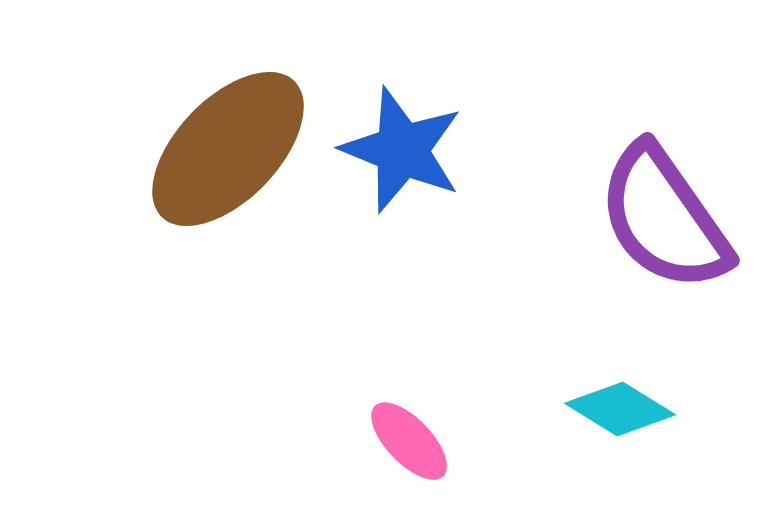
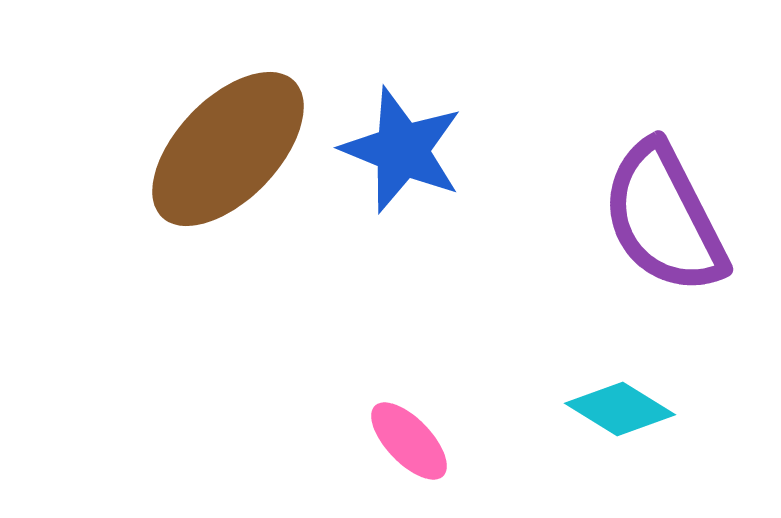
purple semicircle: rotated 8 degrees clockwise
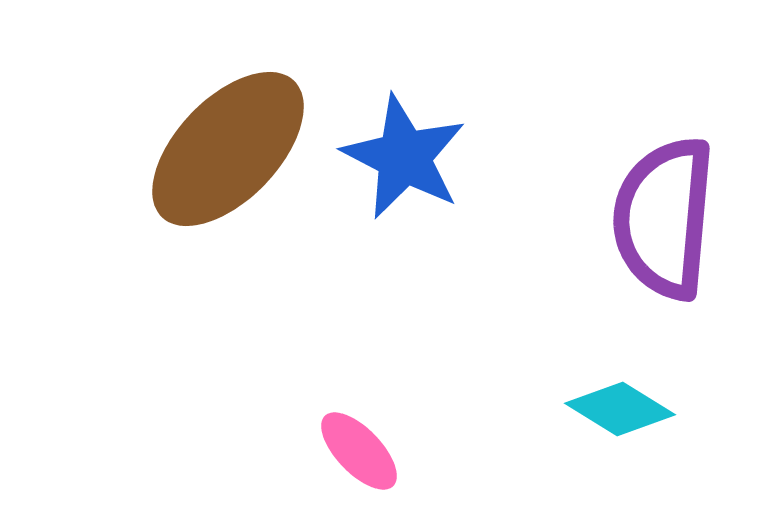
blue star: moved 2 px right, 7 px down; rotated 5 degrees clockwise
purple semicircle: rotated 32 degrees clockwise
pink ellipse: moved 50 px left, 10 px down
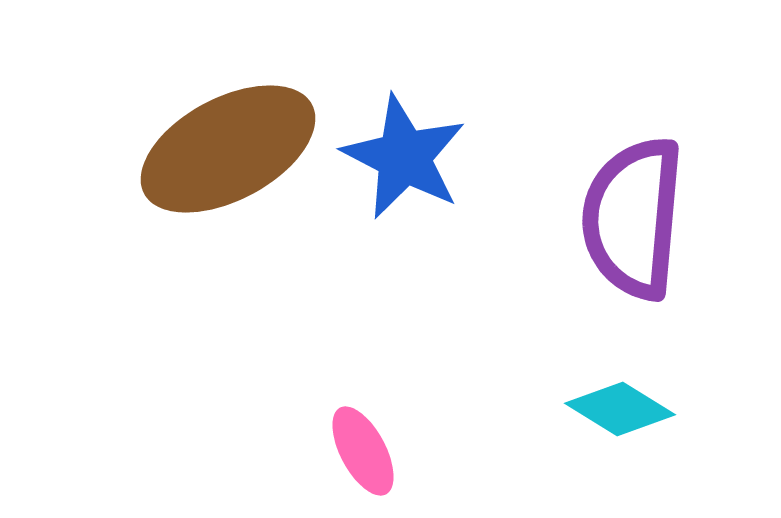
brown ellipse: rotated 18 degrees clockwise
purple semicircle: moved 31 px left
pink ellipse: moved 4 px right; rotated 16 degrees clockwise
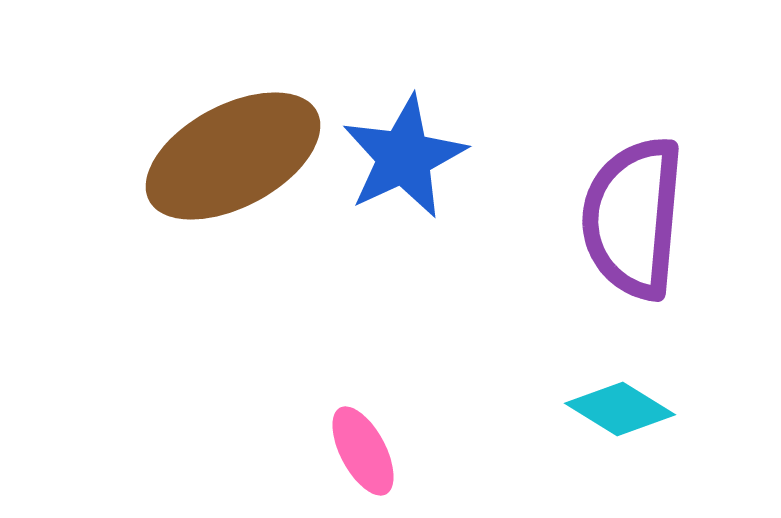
brown ellipse: moved 5 px right, 7 px down
blue star: rotated 20 degrees clockwise
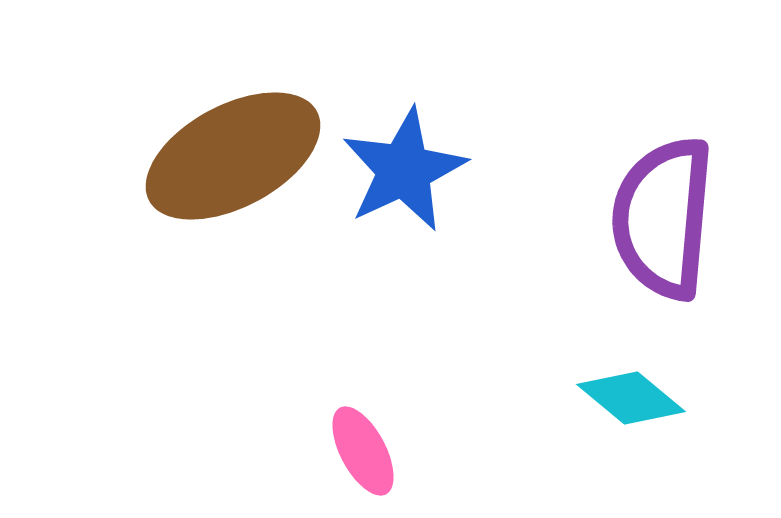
blue star: moved 13 px down
purple semicircle: moved 30 px right
cyan diamond: moved 11 px right, 11 px up; rotated 8 degrees clockwise
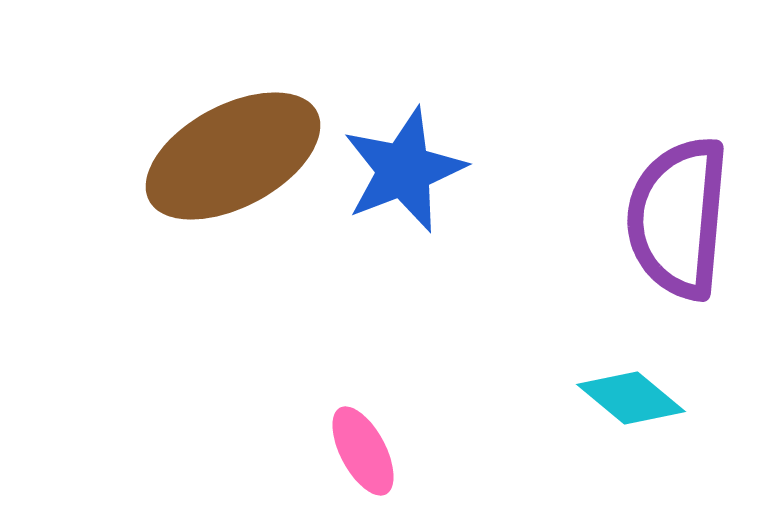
blue star: rotated 4 degrees clockwise
purple semicircle: moved 15 px right
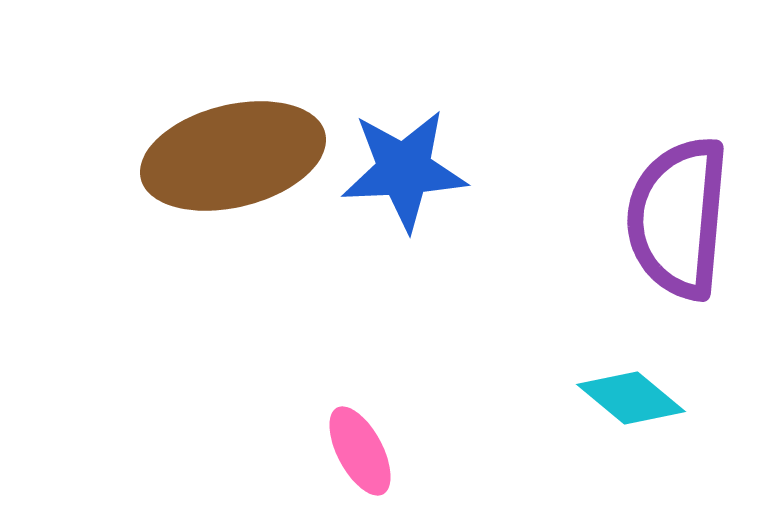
brown ellipse: rotated 14 degrees clockwise
blue star: rotated 18 degrees clockwise
pink ellipse: moved 3 px left
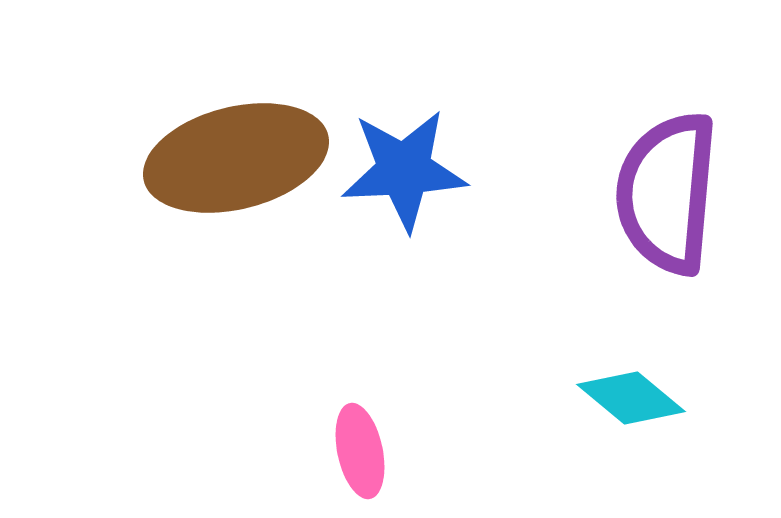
brown ellipse: moved 3 px right, 2 px down
purple semicircle: moved 11 px left, 25 px up
pink ellipse: rotated 16 degrees clockwise
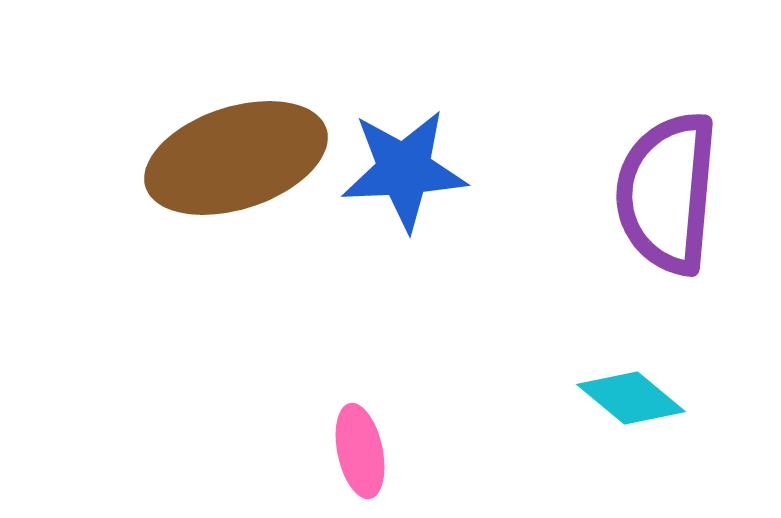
brown ellipse: rotated 4 degrees counterclockwise
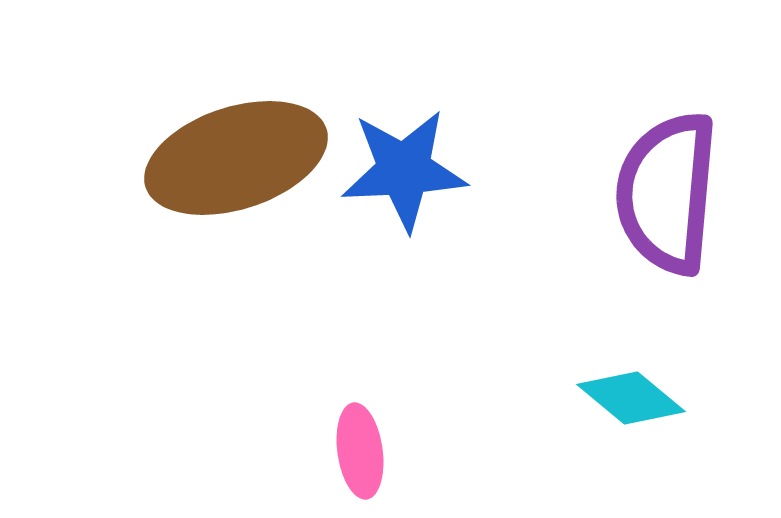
pink ellipse: rotated 4 degrees clockwise
